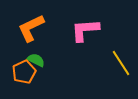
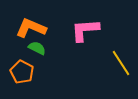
orange L-shape: rotated 48 degrees clockwise
green semicircle: moved 1 px right, 12 px up
orange pentagon: moved 2 px left; rotated 20 degrees counterclockwise
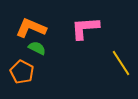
pink L-shape: moved 2 px up
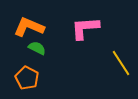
orange L-shape: moved 2 px left, 1 px up
orange pentagon: moved 5 px right, 6 px down
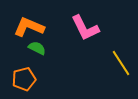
pink L-shape: rotated 112 degrees counterclockwise
orange pentagon: moved 3 px left, 1 px down; rotated 30 degrees clockwise
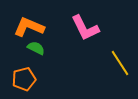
green semicircle: moved 1 px left
yellow line: moved 1 px left
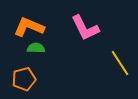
green semicircle: rotated 24 degrees counterclockwise
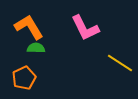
orange L-shape: rotated 36 degrees clockwise
yellow line: rotated 24 degrees counterclockwise
orange pentagon: moved 1 px up; rotated 10 degrees counterclockwise
